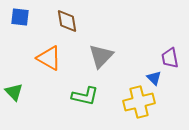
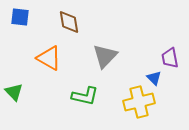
brown diamond: moved 2 px right, 1 px down
gray triangle: moved 4 px right
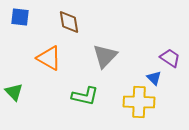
purple trapezoid: rotated 135 degrees clockwise
yellow cross: rotated 16 degrees clockwise
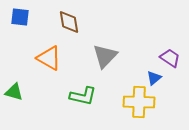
blue triangle: rotated 35 degrees clockwise
green triangle: rotated 30 degrees counterclockwise
green L-shape: moved 2 px left
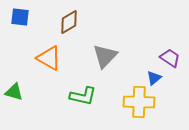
brown diamond: rotated 70 degrees clockwise
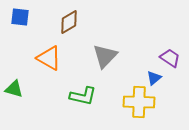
green triangle: moved 3 px up
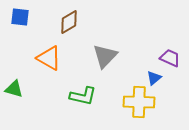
purple trapezoid: rotated 10 degrees counterclockwise
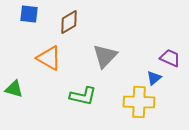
blue square: moved 9 px right, 3 px up
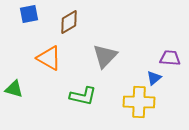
blue square: rotated 18 degrees counterclockwise
purple trapezoid: rotated 20 degrees counterclockwise
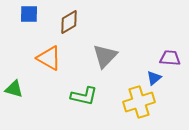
blue square: rotated 12 degrees clockwise
green L-shape: moved 1 px right
yellow cross: rotated 20 degrees counterclockwise
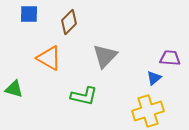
brown diamond: rotated 15 degrees counterclockwise
yellow cross: moved 9 px right, 9 px down
